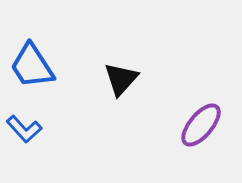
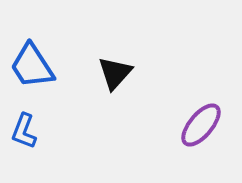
black triangle: moved 6 px left, 6 px up
blue L-shape: moved 2 px down; rotated 63 degrees clockwise
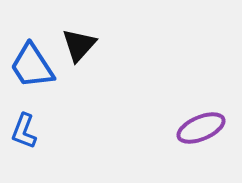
black triangle: moved 36 px left, 28 px up
purple ellipse: moved 3 px down; rotated 27 degrees clockwise
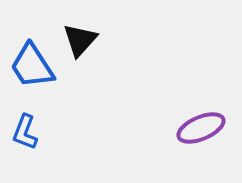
black triangle: moved 1 px right, 5 px up
blue L-shape: moved 1 px right, 1 px down
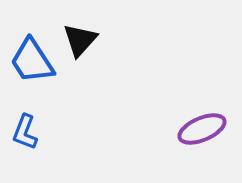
blue trapezoid: moved 5 px up
purple ellipse: moved 1 px right, 1 px down
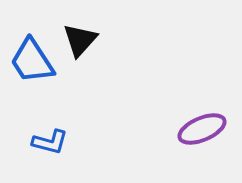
blue L-shape: moved 25 px right, 10 px down; rotated 96 degrees counterclockwise
